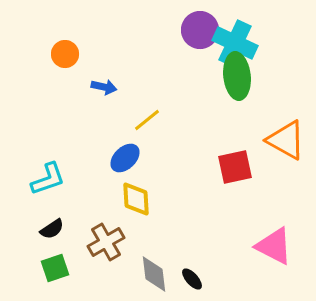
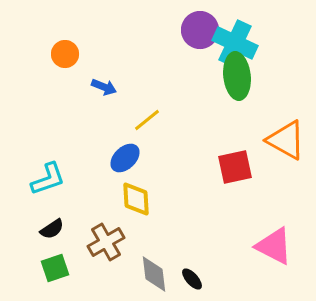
blue arrow: rotated 10 degrees clockwise
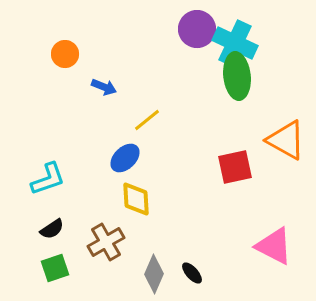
purple circle: moved 3 px left, 1 px up
gray diamond: rotated 30 degrees clockwise
black ellipse: moved 6 px up
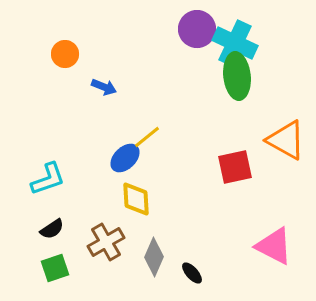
yellow line: moved 17 px down
gray diamond: moved 17 px up
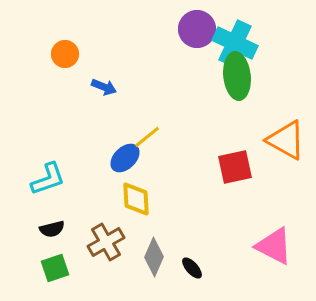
black semicircle: rotated 20 degrees clockwise
black ellipse: moved 5 px up
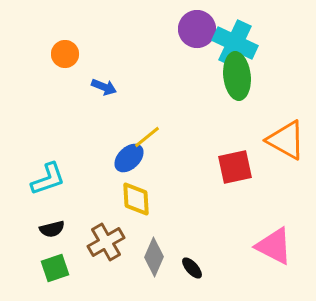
blue ellipse: moved 4 px right
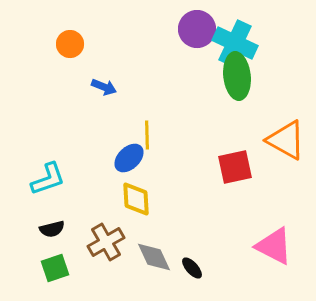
orange circle: moved 5 px right, 10 px up
yellow line: moved 2 px up; rotated 52 degrees counterclockwise
gray diamond: rotated 48 degrees counterclockwise
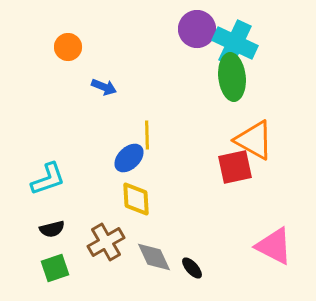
orange circle: moved 2 px left, 3 px down
green ellipse: moved 5 px left, 1 px down
orange triangle: moved 32 px left
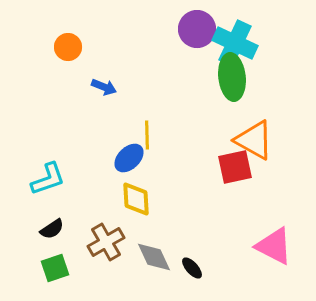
black semicircle: rotated 20 degrees counterclockwise
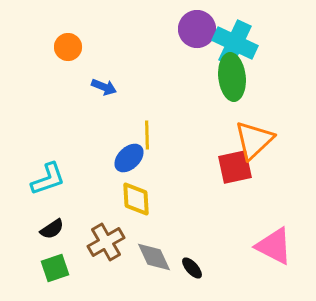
orange triangle: rotated 48 degrees clockwise
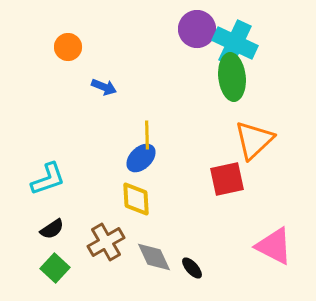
blue ellipse: moved 12 px right
red square: moved 8 px left, 12 px down
green square: rotated 28 degrees counterclockwise
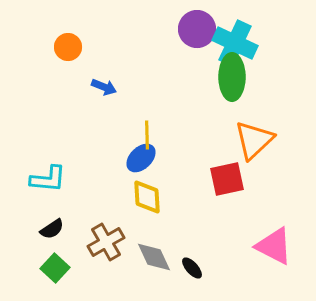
green ellipse: rotated 6 degrees clockwise
cyan L-shape: rotated 24 degrees clockwise
yellow diamond: moved 11 px right, 2 px up
